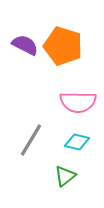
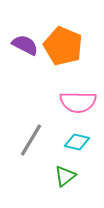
orange pentagon: rotated 6 degrees clockwise
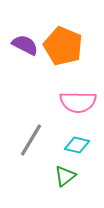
cyan diamond: moved 3 px down
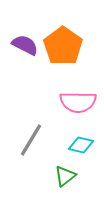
orange pentagon: rotated 12 degrees clockwise
cyan diamond: moved 4 px right
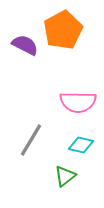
orange pentagon: moved 16 px up; rotated 9 degrees clockwise
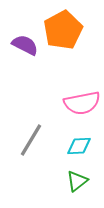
pink semicircle: moved 4 px right, 1 px down; rotated 12 degrees counterclockwise
cyan diamond: moved 2 px left, 1 px down; rotated 15 degrees counterclockwise
green triangle: moved 12 px right, 5 px down
